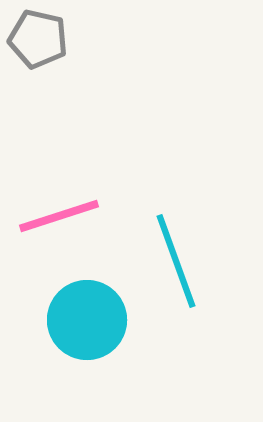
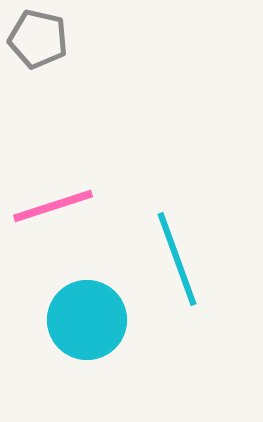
pink line: moved 6 px left, 10 px up
cyan line: moved 1 px right, 2 px up
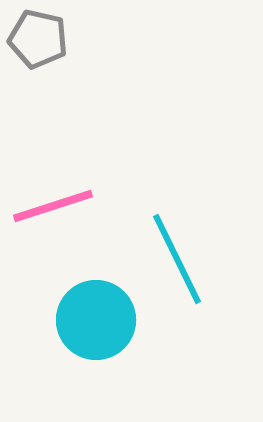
cyan line: rotated 6 degrees counterclockwise
cyan circle: moved 9 px right
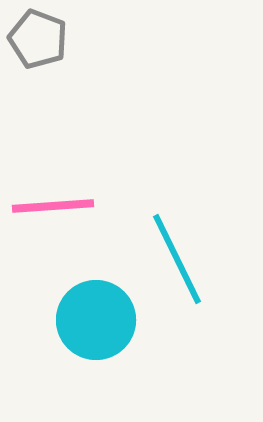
gray pentagon: rotated 8 degrees clockwise
pink line: rotated 14 degrees clockwise
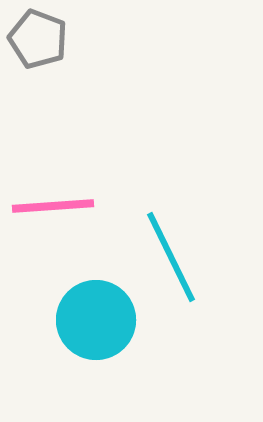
cyan line: moved 6 px left, 2 px up
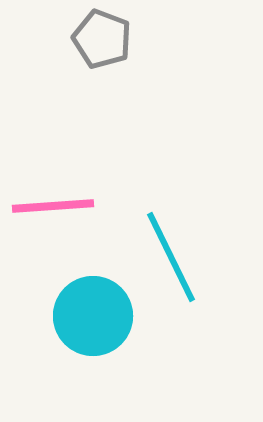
gray pentagon: moved 64 px right
cyan circle: moved 3 px left, 4 px up
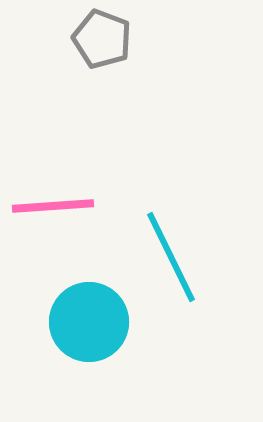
cyan circle: moved 4 px left, 6 px down
